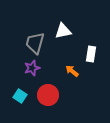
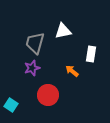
cyan square: moved 9 px left, 9 px down
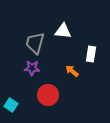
white triangle: rotated 18 degrees clockwise
purple star: rotated 21 degrees clockwise
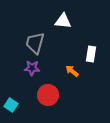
white triangle: moved 10 px up
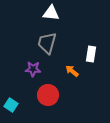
white triangle: moved 12 px left, 8 px up
gray trapezoid: moved 12 px right
purple star: moved 1 px right, 1 px down
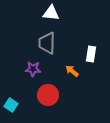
gray trapezoid: rotated 15 degrees counterclockwise
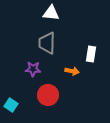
orange arrow: rotated 152 degrees clockwise
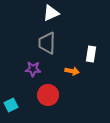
white triangle: rotated 30 degrees counterclockwise
cyan square: rotated 32 degrees clockwise
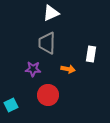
orange arrow: moved 4 px left, 2 px up
